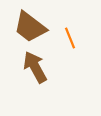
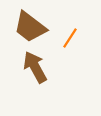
orange line: rotated 55 degrees clockwise
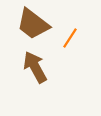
brown trapezoid: moved 3 px right, 3 px up
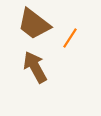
brown trapezoid: moved 1 px right
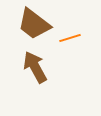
orange line: rotated 40 degrees clockwise
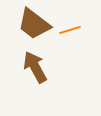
orange line: moved 8 px up
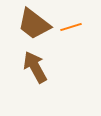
orange line: moved 1 px right, 3 px up
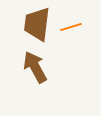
brown trapezoid: moved 3 px right; rotated 60 degrees clockwise
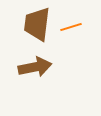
brown arrow: rotated 108 degrees clockwise
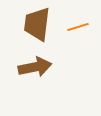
orange line: moved 7 px right
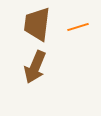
brown arrow: rotated 124 degrees clockwise
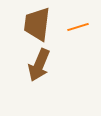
brown arrow: moved 4 px right, 2 px up
